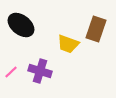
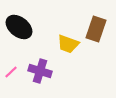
black ellipse: moved 2 px left, 2 px down
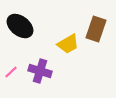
black ellipse: moved 1 px right, 1 px up
yellow trapezoid: rotated 50 degrees counterclockwise
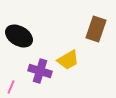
black ellipse: moved 1 px left, 10 px down; rotated 8 degrees counterclockwise
yellow trapezoid: moved 16 px down
pink line: moved 15 px down; rotated 24 degrees counterclockwise
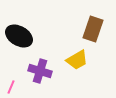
brown rectangle: moved 3 px left
yellow trapezoid: moved 9 px right
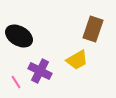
purple cross: rotated 10 degrees clockwise
pink line: moved 5 px right, 5 px up; rotated 56 degrees counterclockwise
